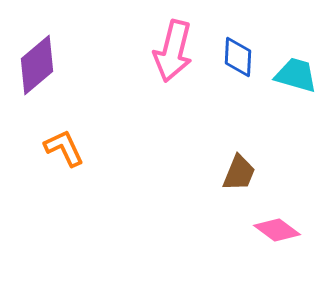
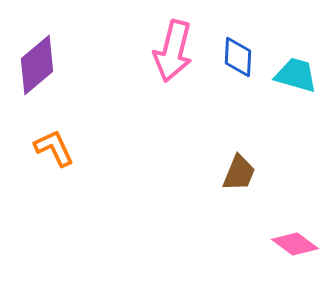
orange L-shape: moved 10 px left
pink diamond: moved 18 px right, 14 px down
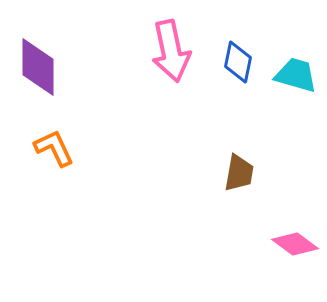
pink arrow: moved 2 px left; rotated 26 degrees counterclockwise
blue diamond: moved 5 px down; rotated 9 degrees clockwise
purple diamond: moved 1 px right, 2 px down; rotated 50 degrees counterclockwise
brown trapezoid: rotated 12 degrees counterclockwise
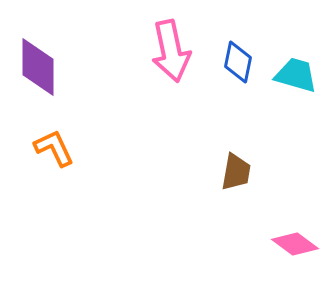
brown trapezoid: moved 3 px left, 1 px up
